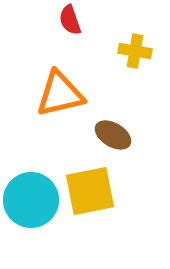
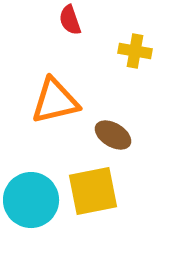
orange triangle: moved 5 px left, 7 px down
yellow square: moved 3 px right
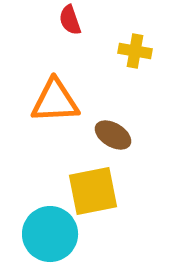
orange triangle: rotated 10 degrees clockwise
cyan circle: moved 19 px right, 34 px down
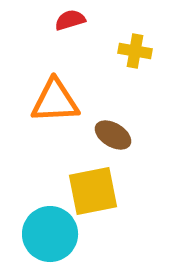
red semicircle: rotated 92 degrees clockwise
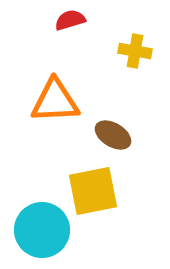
cyan circle: moved 8 px left, 4 px up
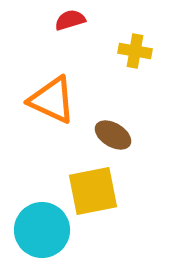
orange triangle: moved 3 px left, 1 px up; rotated 28 degrees clockwise
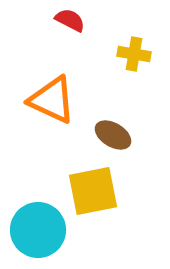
red semicircle: rotated 44 degrees clockwise
yellow cross: moved 1 px left, 3 px down
cyan circle: moved 4 px left
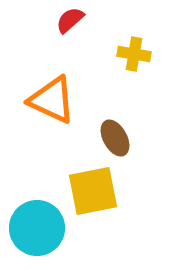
red semicircle: rotated 68 degrees counterclockwise
brown ellipse: moved 2 px right, 3 px down; rotated 30 degrees clockwise
cyan circle: moved 1 px left, 2 px up
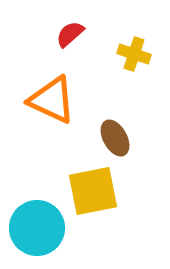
red semicircle: moved 14 px down
yellow cross: rotated 8 degrees clockwise
